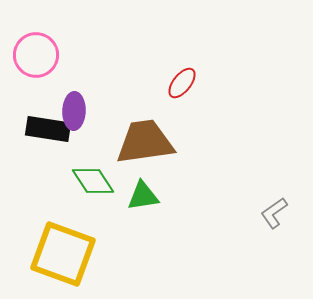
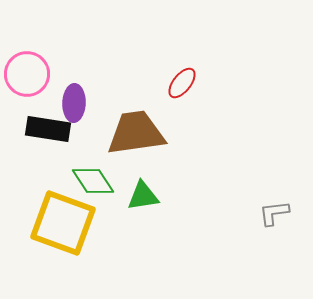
pink circle: moved 9 px left, 19 px down
purple ellipse: moved 8 px up
brown trapezoid: moved 9 px left, 9 px up
gray L-shape: rotated 28 degrees clockwise
yellow square: moved 31 px up
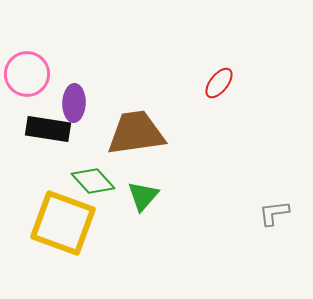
red ellipse: moved 37 px right
green diamond: rotated 9 degrees counterclockwise
green triangle: rotated 40 degrees counterclockwise
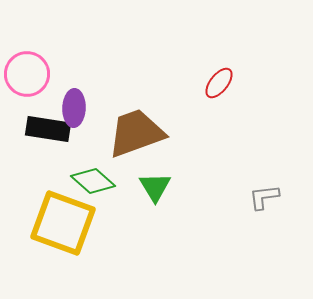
purple ellipse: moved 5 px down
brown trapezoid: rotated 12 degrees counterclockwise
green diamond: rotated 6 degrees counterclockwise
green triangle: moved 12 px right, 9 px up; rotated 12 degrees counterclockwise
gray L-shape: moved 10 px left, 16 px up
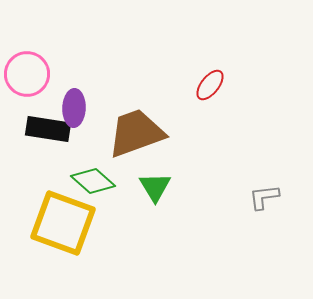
red ellipse: moved 9 px left, 2 px down
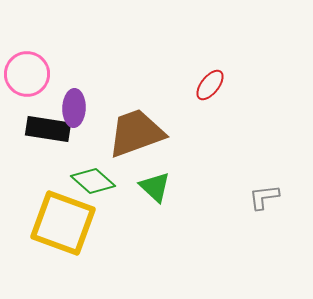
green triangle: rotated 16 degrees counterclockwise
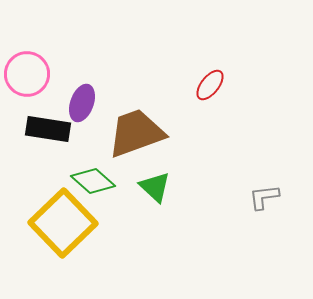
purple ellipse: moved 8 px right, 5 px up; rotated 18 degrees clockwise
yellow square: rotated 26 degrees clockwise
